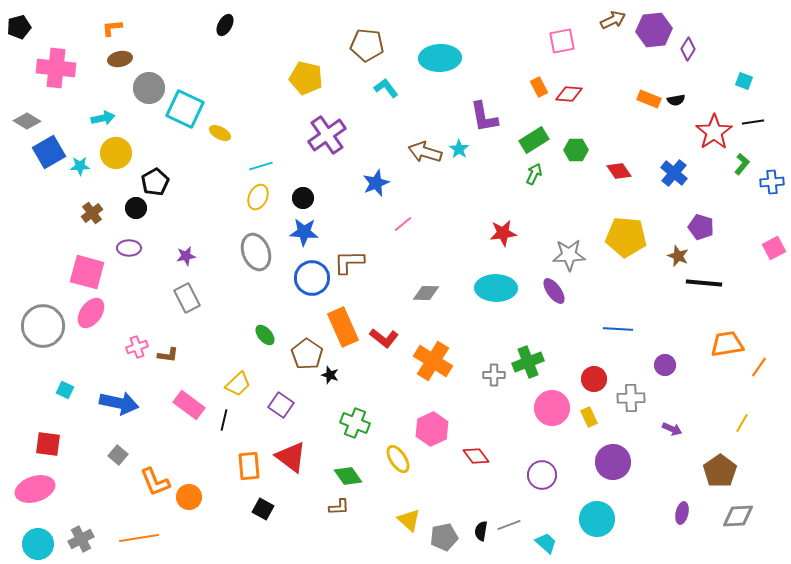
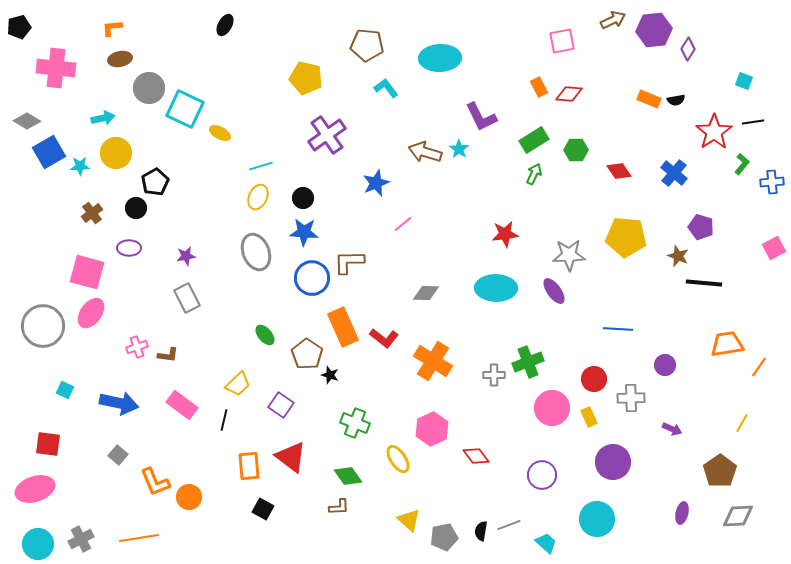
purple L-shape at (484, 117): moved 3 px left; rotated 16 degrees counterclockwise
red star at (503, 233): moved 2 px right, 1 px down
pink rectangle at (189, 405): moved 7 px left
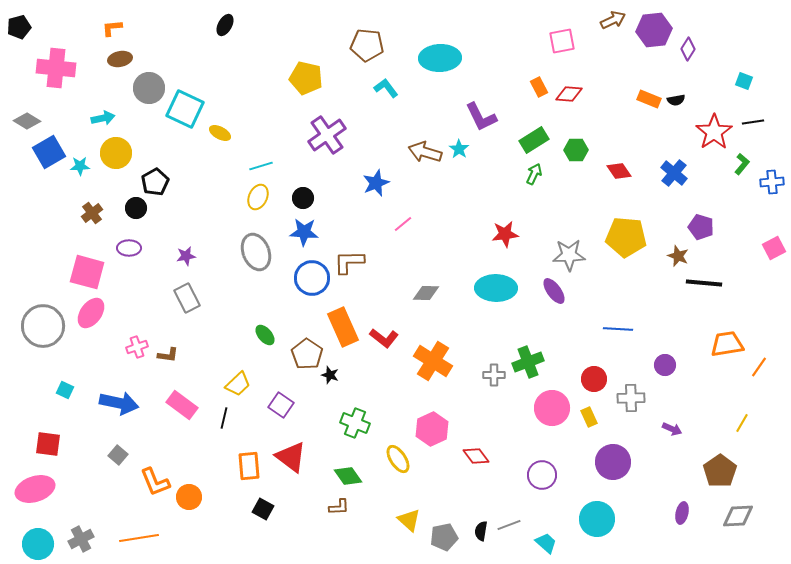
black line at (224, 420): moved 2 px up
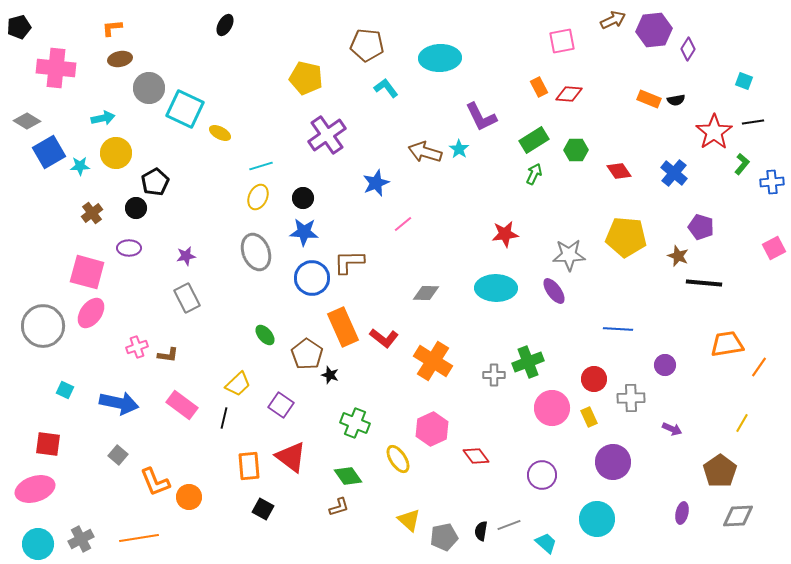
brown L-shape at (339, 507): rotated 15 degrees counterclockwise
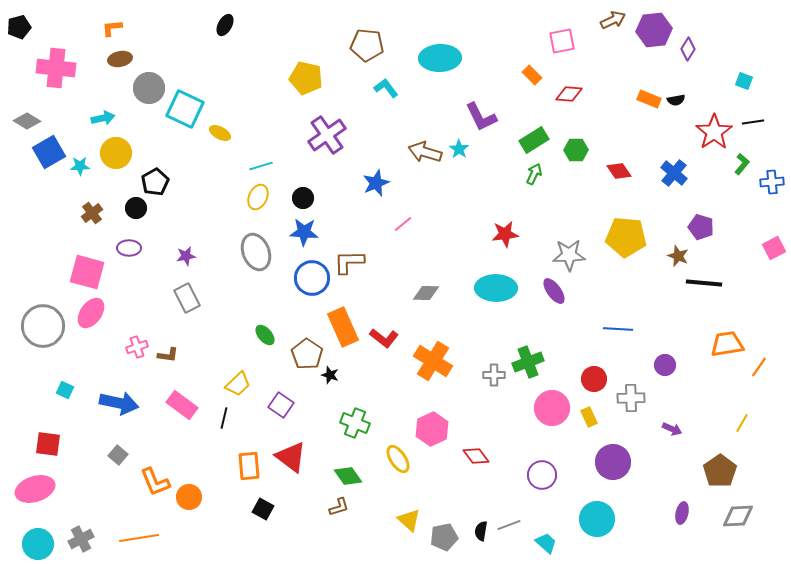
orange rectangle at (539, 87): moved 7 px left, 12 px up; rotated 18 degrees counterclockwise
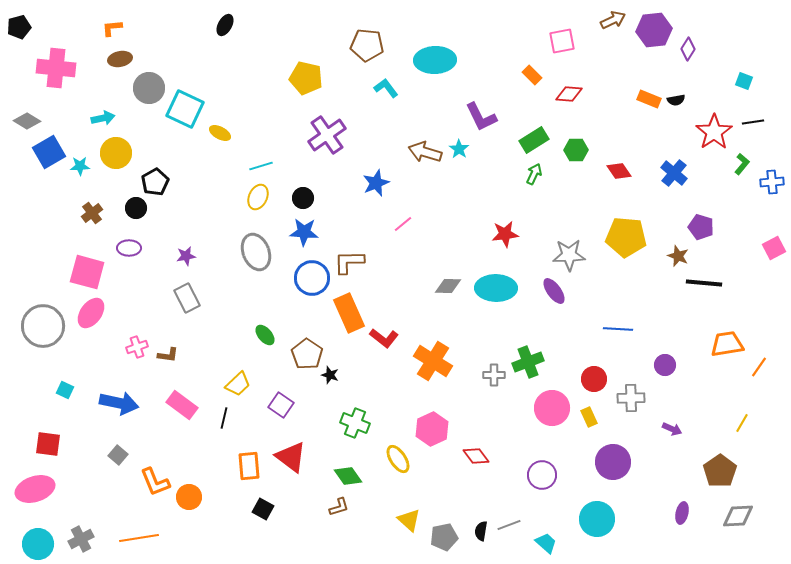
cyan ellipse at (440, 58): moved 5 px left, 2 px down
gray diamond at (426, 293): moved 22 px right, 7 px up
orange rectangle at (343, 327): moved 6 px right, 14 px up
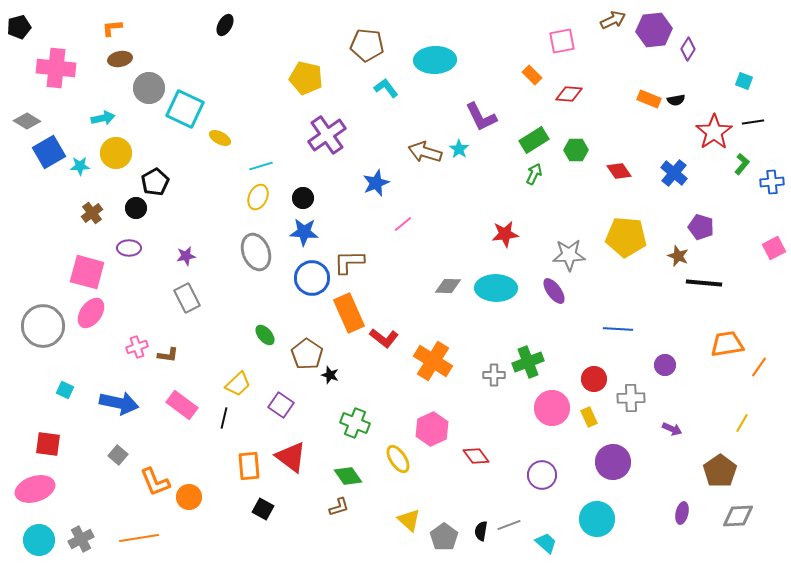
yellow ellipse at (220, 133): moved 5 px down
gray pentagon at (444, 537): rotated 24 degrees counterclockwise
cyan circle at (38, 544): moved 1 px right, 4 px up
